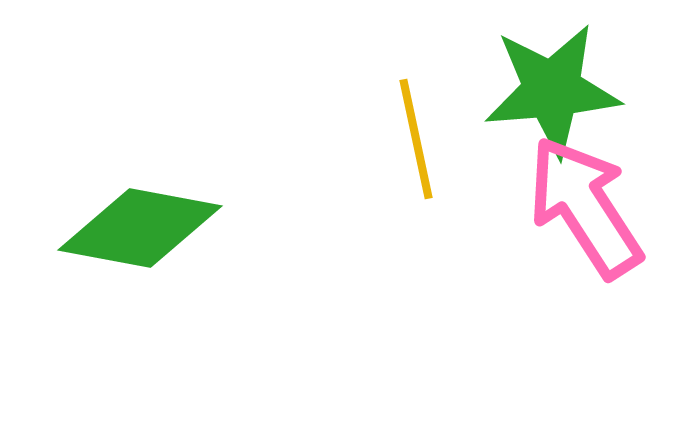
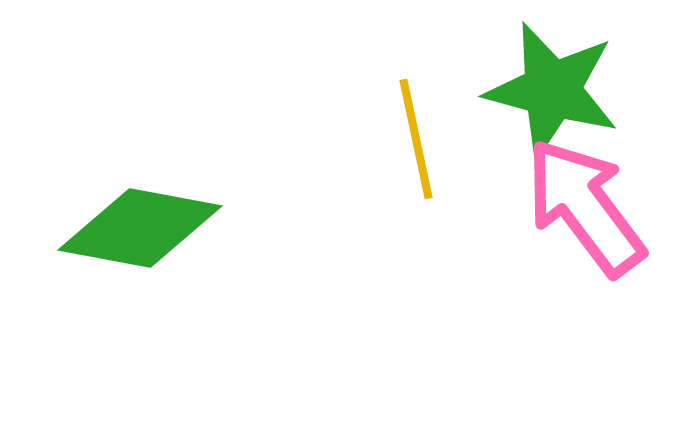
green star: rotated 20 degrees clockwise
pink arrow: rotated 4 degrees counterclockwise
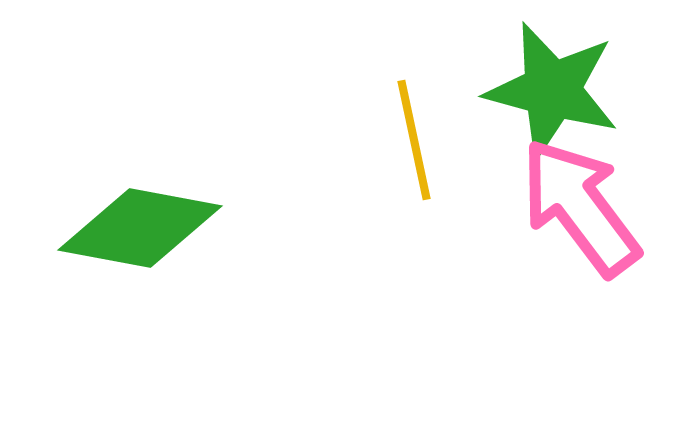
yellow line: moved 2 px left, 1 px down
pink arrow: moved 5 px left
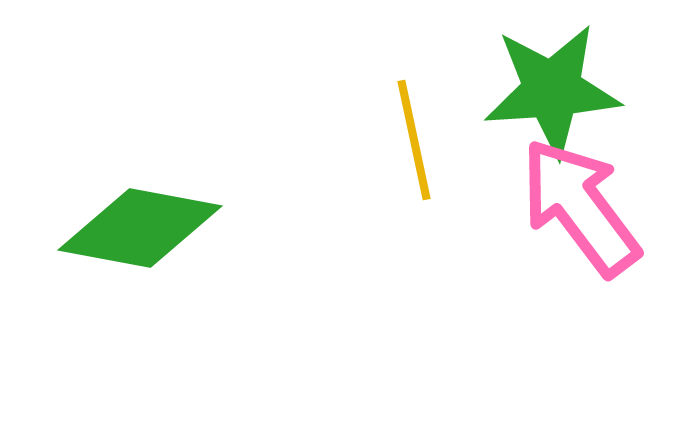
green star: rotated 19 degrees counterclockwise
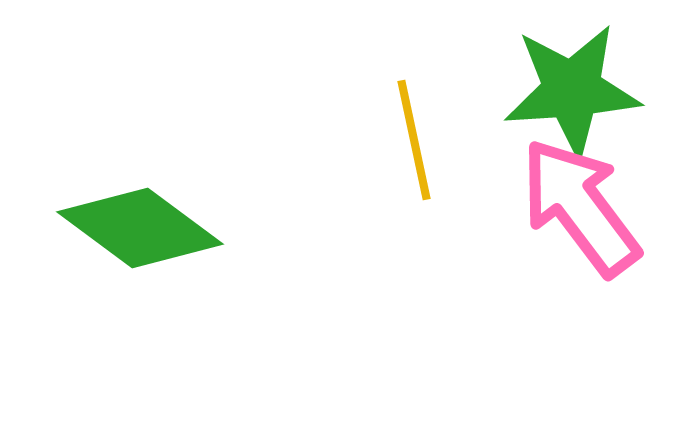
green star: moved 20 px right
green diamond: rotated 26 degrees clockwise
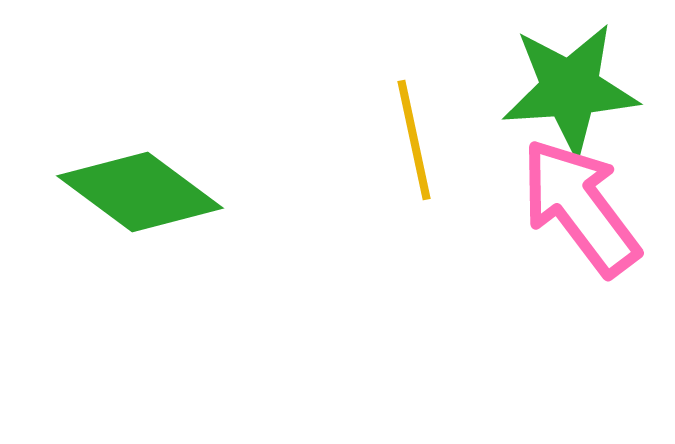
green star: moved 2 px left, 1 px up
green diamond: moved 36 px up
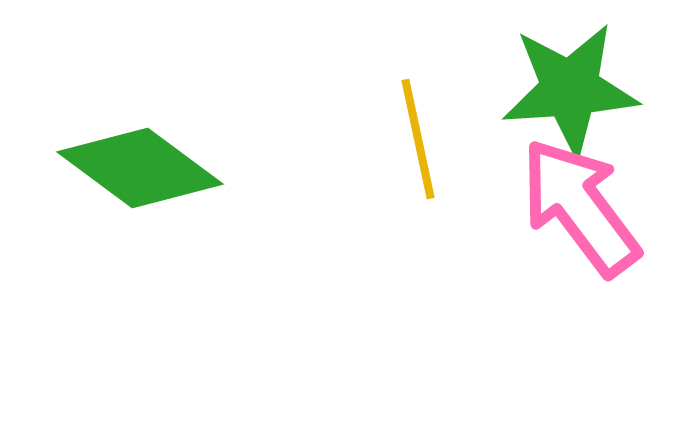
yellow line: moved 4 px right, 1 px up
green diamond: moved 24 px up
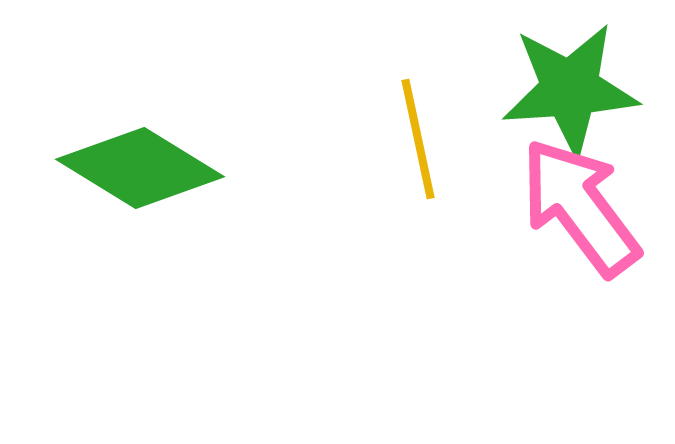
green diamond: rotated 5 degrees counterclockwise
